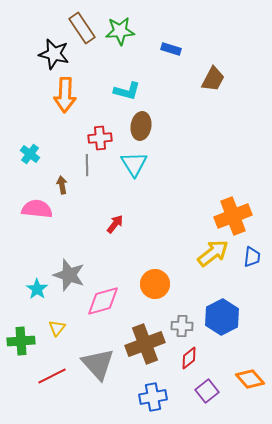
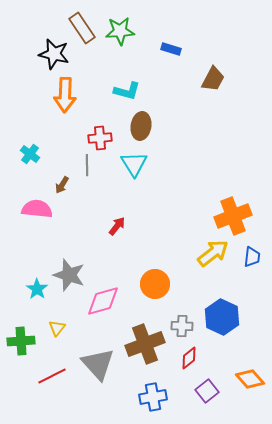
brown arrow: rotated 138 degrees counterclockwise
red arrow: moved 2 px right, 2 px down
blue hexagon: rotated 8 degrees counterclockwise
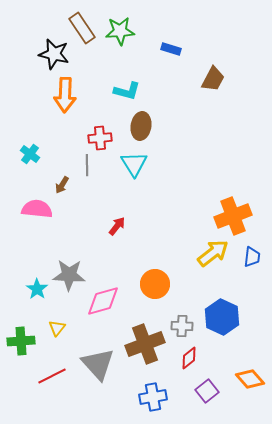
gray star: rotated 16 degrees counterclockwise
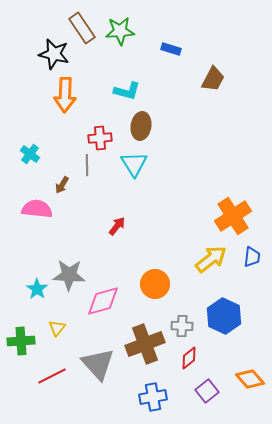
orange cross: rotated 12 degrees counterclockwise
yellow arrow: moved 2 px left, 6 px down
blue hexagon: moved 2 px right, 1 px up
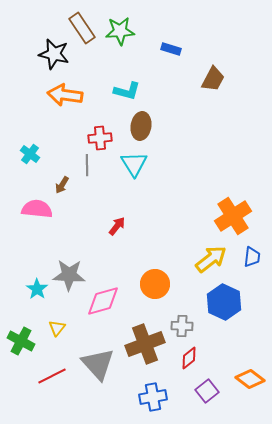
orange arrow: rotated 96 degrees clockwise
blue hexagon: moved 14 px up
green cross: rotated 32 degrees clockwise
orange diamond: rotated 12 degrees counterclockwise
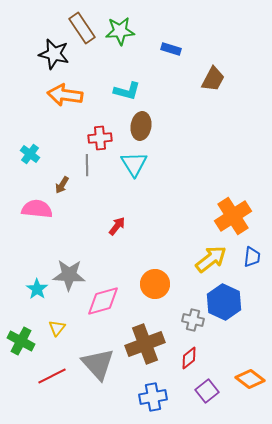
gray cross: moved 11 px right, 6 px up; rotated 10 degrees clockwise
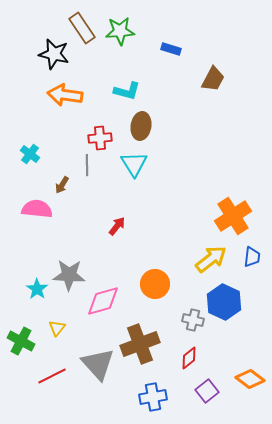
brown cross: moved 5 px left
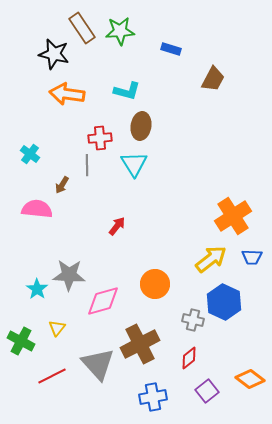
orange arrow: moved 2 px right, 1 px up
blue trapezoid: rotated 85 degrees clockwise
brown cross: rotated 6 degrees counterclockwise
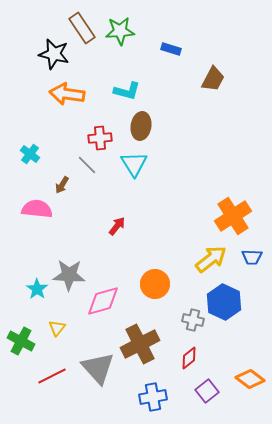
gray line: rotated 45 degrees counterclockwise
gray triangle: moved 4 px down
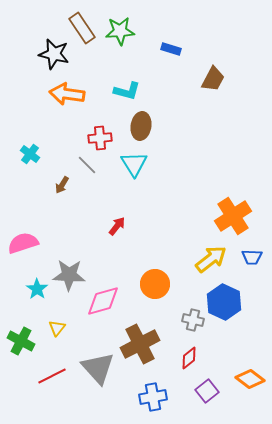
pink semicircle: moved 14 px left, 34 px down; rotated 24 degrees counterclockwise
